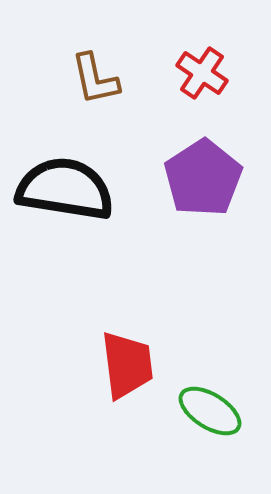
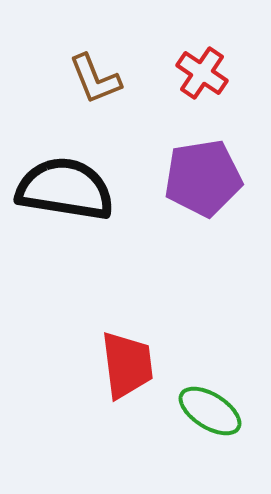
brown L-shape: rotated 10 degrees counterclockwise
purple pentagon: rotated 24 degrees clockwise
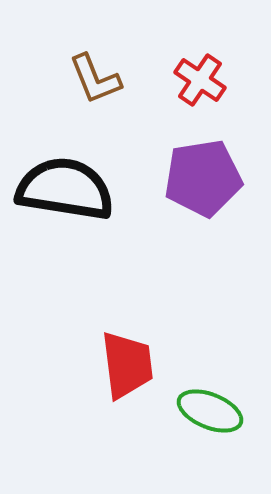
red cross: moved 2 px left, 7 px down
green ellipse: rotated 10 degrees counterclockwise
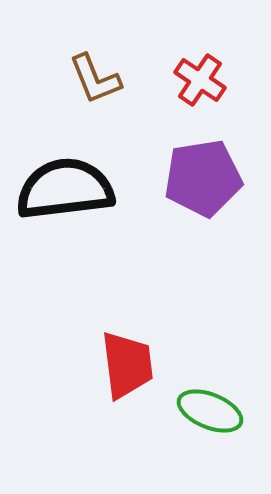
black semicircle: rotated 16 degrees counterclockwise
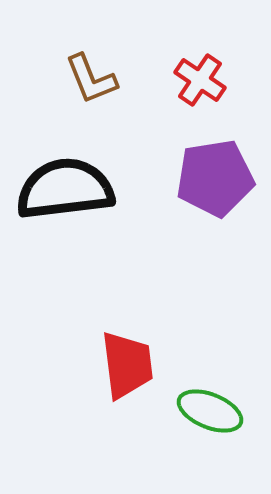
brown L-shape: moved 4 px left
purple pentagon: moved 12 px right
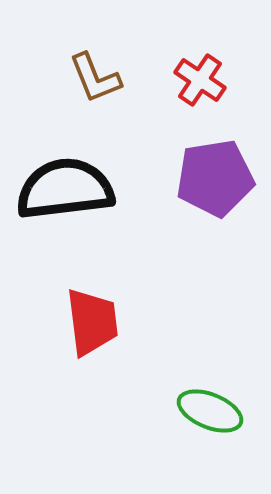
brown L-shape: moved 4 px right, 1 px up
red trapezoid: moved 35 px left, 43 px up
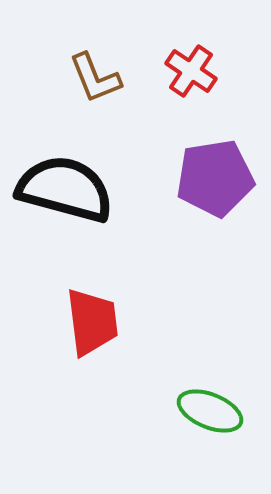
red cross: moved 9 px left, 9 px up
black semicircle: rotated 22 degrees clockwise
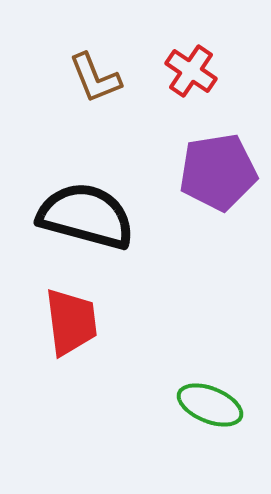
purple pentagon: moved 3 px right, 6 px up
black semicircle: moved 21 px right, 27 px down
red trapezoid: moved 21 px left
green ellipse: moved 6 px up
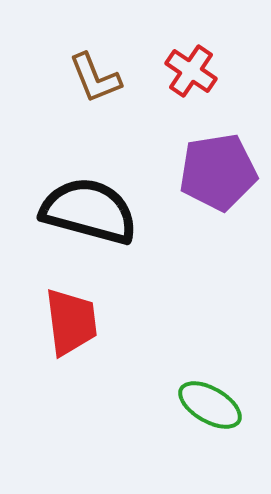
black semicircle: moved 3 px right, 5 px up
green ellipse: rotated 8 degrees clockwise
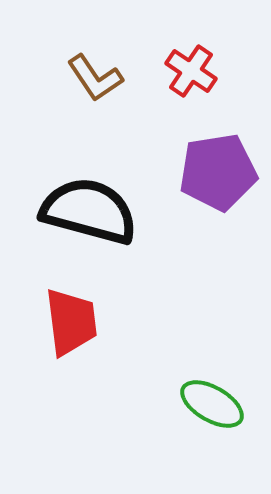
brown L-shape: rotated 12 degrees counterclockwise
green ellipse: moved 2 px right, 1 px up
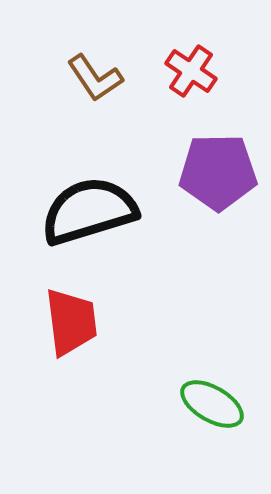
purple pentagon: rotated 8 degrees clockwise
black semicircle: rotated 32 degrees counterclockwise
